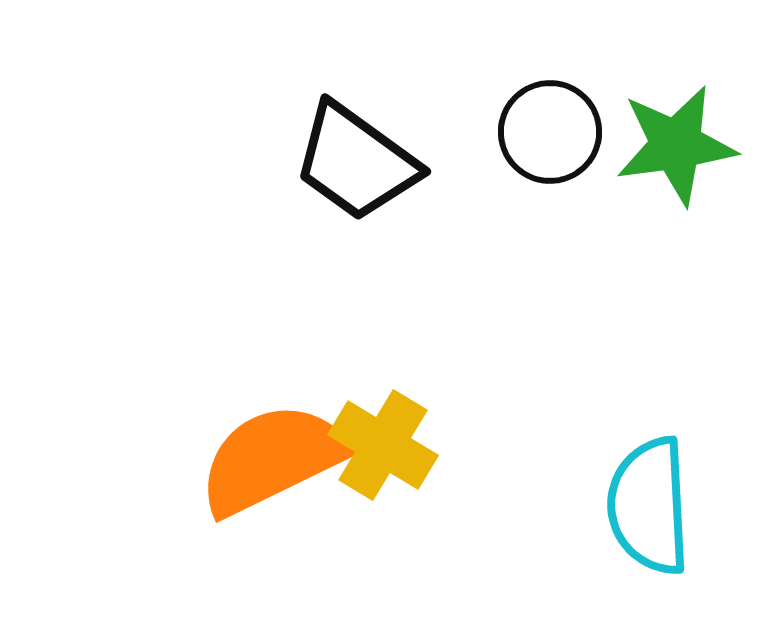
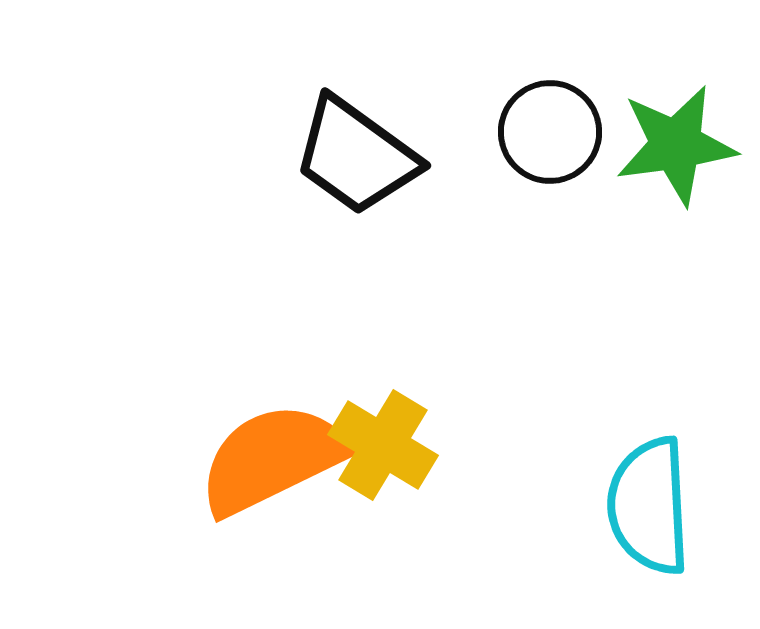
black trapezoid: moved 6 px up
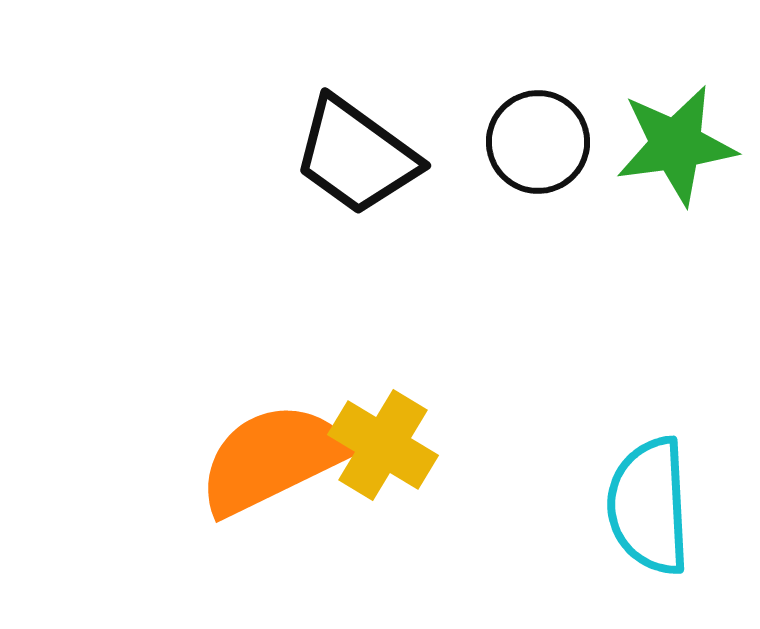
black circle: moved 12 px left, 10 px down
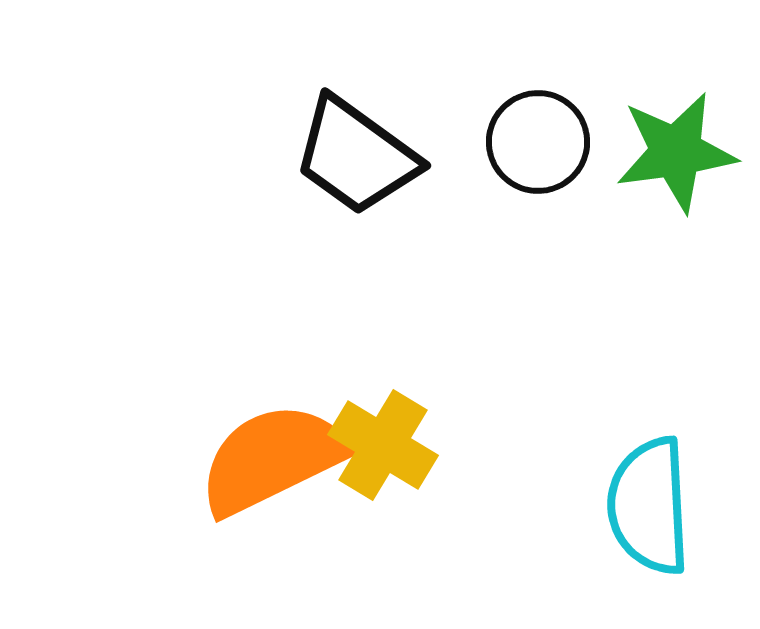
green star: moved 7 px down
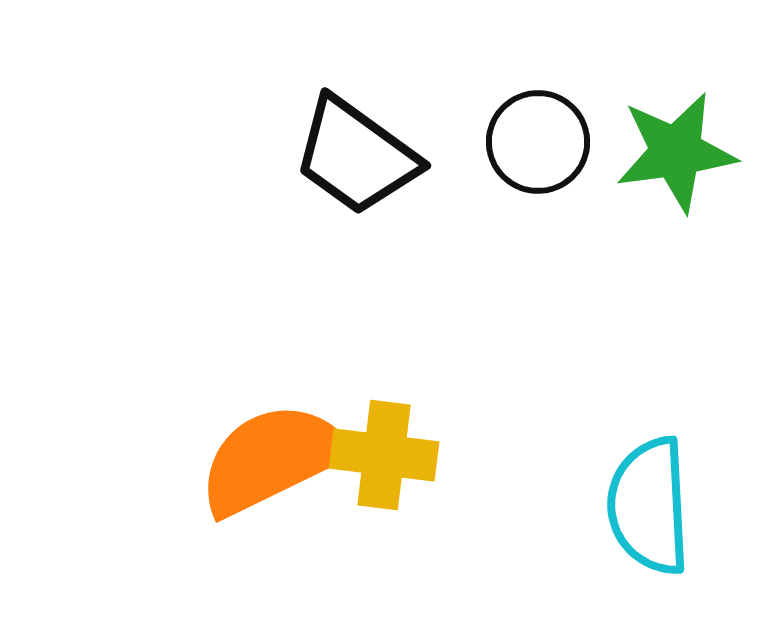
yellow cross: moved 1 px right, 10 px down; rotated 24 degrees counterclockwise
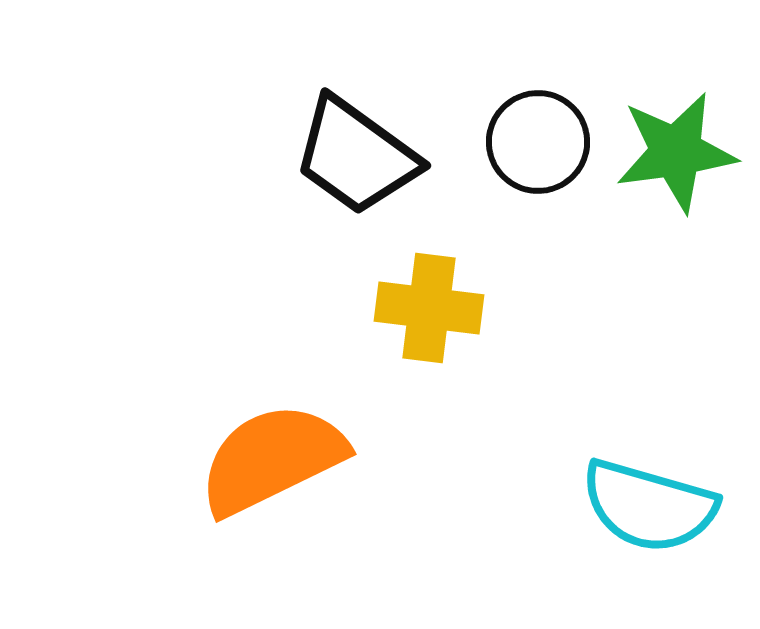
yellow cross: moved 45 px right, 147 px up
cyan semicircle: rotated 71 degrees counterclockwise
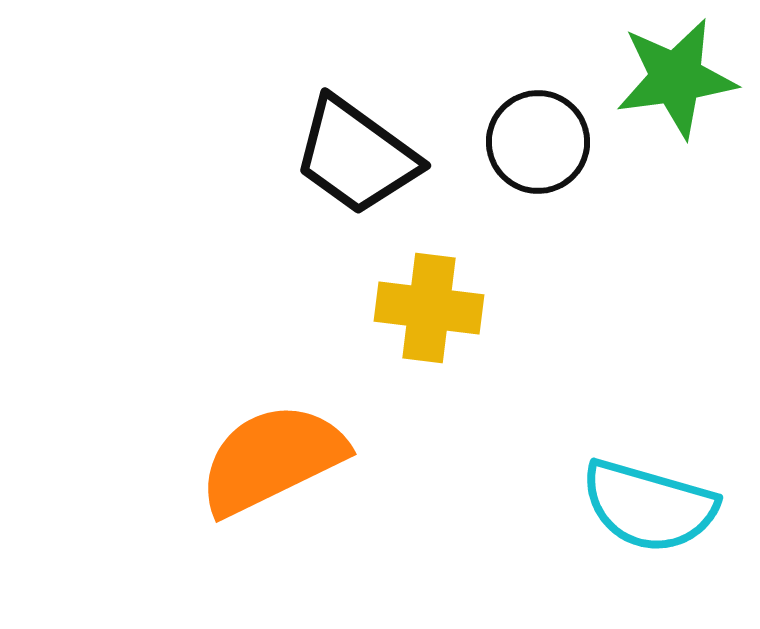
green star: moved 74 px up
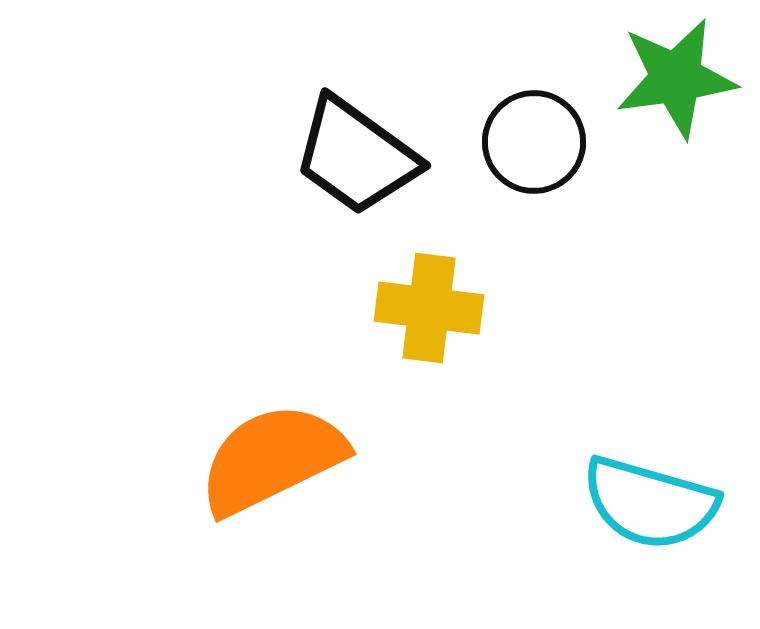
black circle: moved 4 px left
cyan semicircle: moved 1 px right, 3 px up
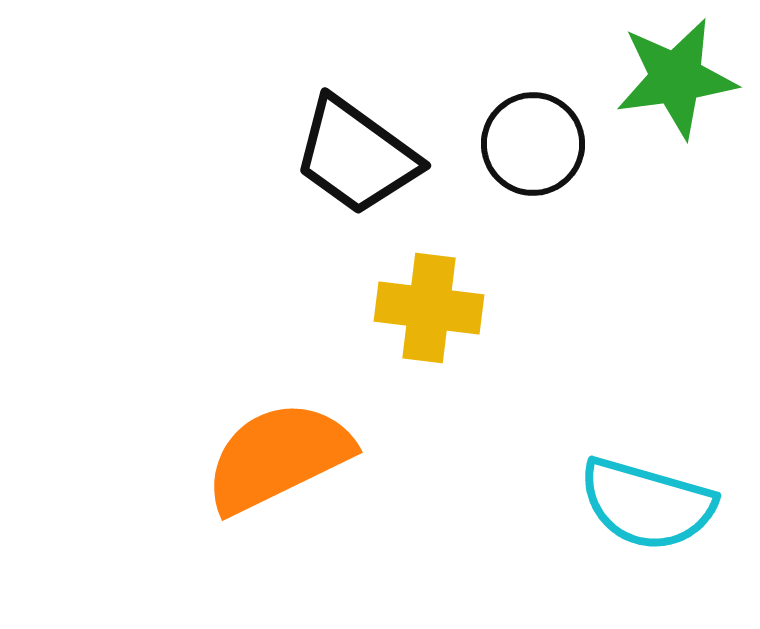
black circle: moved 1 px left, 2 px down
orange semicircle: moved 6 px right, 2 px up
cyan semicircle: moved 3 px left, 1 px down
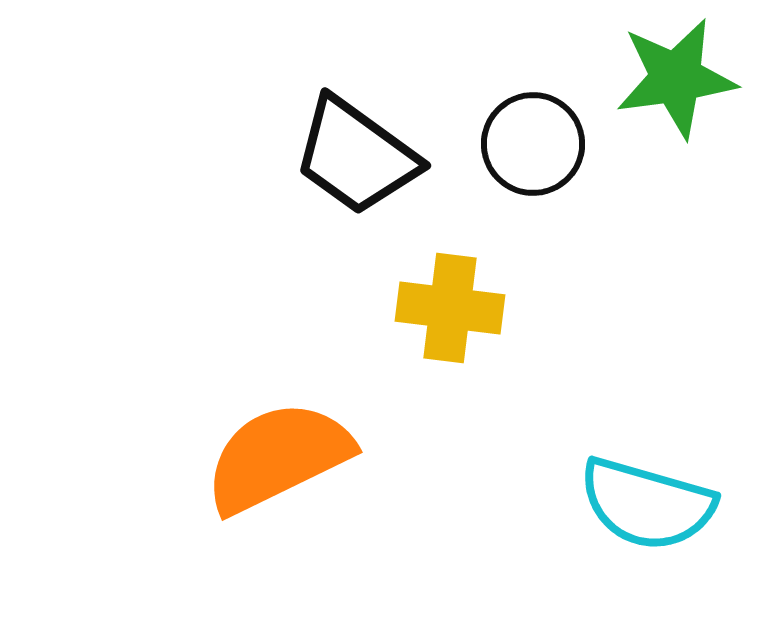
yellow cross: moved 21 px right
